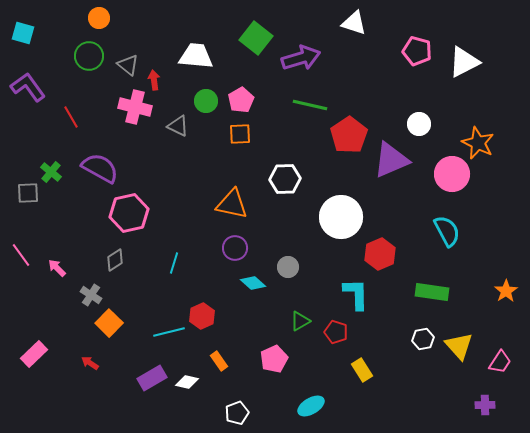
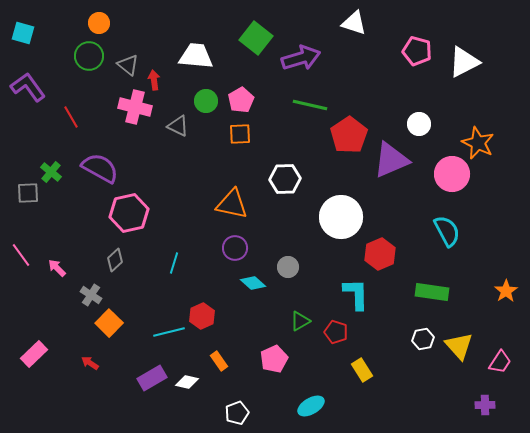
orange circle at (99, 18): moved 5 px down
gray diamond at (115, 260): rotated 10 degrees counterclockwise
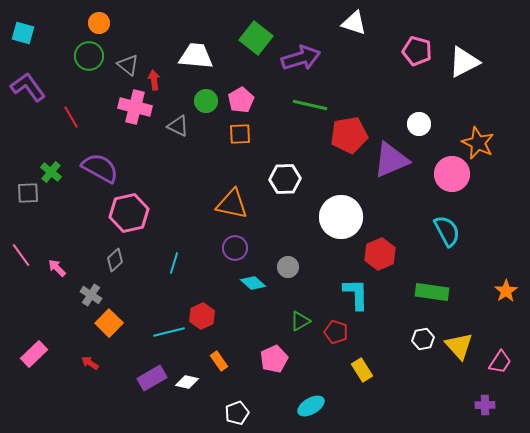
red pentagon at (349, 135): rotated 24 degrees clockwise
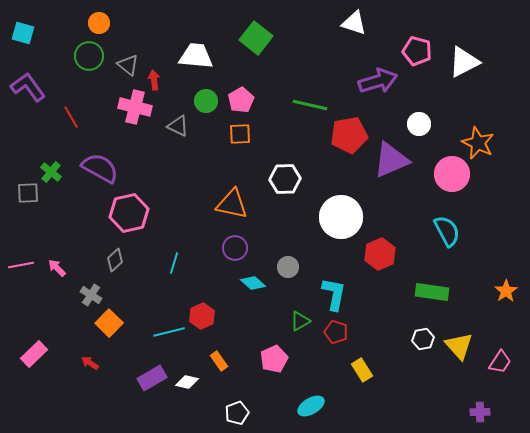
purple arrow at (301, 58): moved 77 px right, 23 px down
pink line at (21, 255): moved 10 px down; rotated 65 degrees counterclockwise
cyan L-shape at (356, 294): moved 22 px left; rotated 12 degrees clockwise
purple cross at (485, 405): moved 5 px left, 7 px down
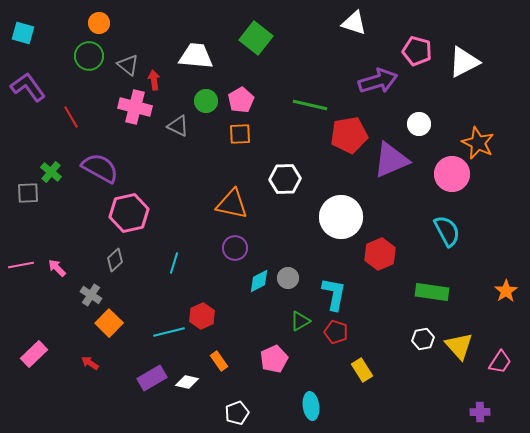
gray circle at (288, 267): moved 11 px down
cyan diamond at (253, 283): moved 6 px right, 2 px up; rotated 70 degrees counterclockwise
cyan ellipse at (311, 406): rotated 68 degrees counterclockwise
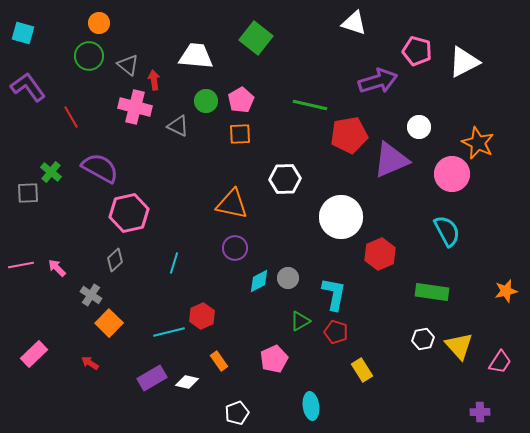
white circle at (419, 124): moved 3 px down
orange star at (506, 291): rotated 20 degrees clockwise
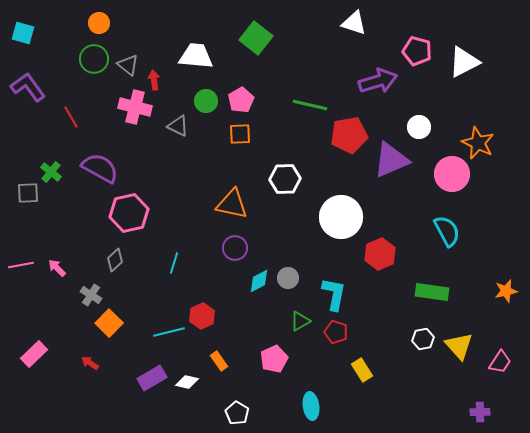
green circle at (89, 56): moved 5 px right, 3 px down
white pentagon at (237, 413): rotated 20 degrees counterclockwise
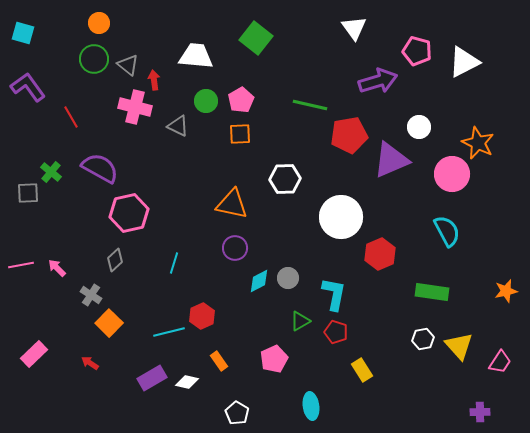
white triangle at (354, 23): moved 5 px down; rotated 36 degrees clockwise
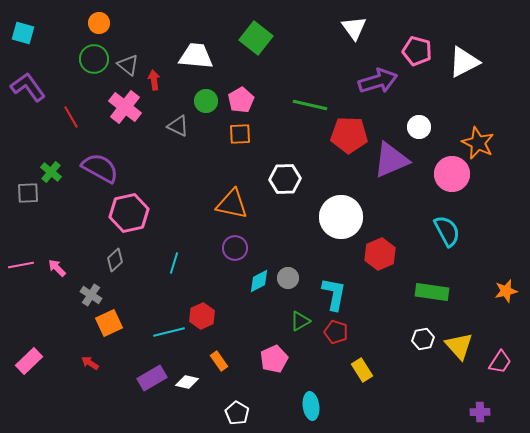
pink cross at (135, 107): moved 10 px left; rotated 24 degrees clockwise
red pentagon at (349, 135): rotated 12 degrees clockwise
orange square at (109, 323): rotated 20 degrees clockwise
pink rectangle at (34, 354): moved 5 px left, 7 px down
